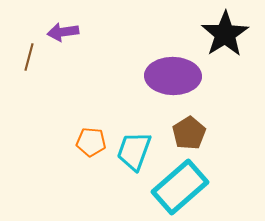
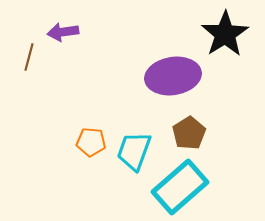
purple ellipse: rotated 10 degrees counterclockwise
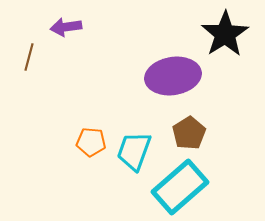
purple arrow: moved 3 px right, 5 px up
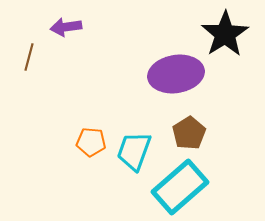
purple ellipse: moved 3 px right, 2 px up
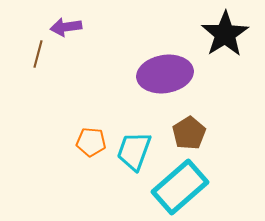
brown line: moved 9 px right, 3 px up
purple ellipse: moved 11 px left
